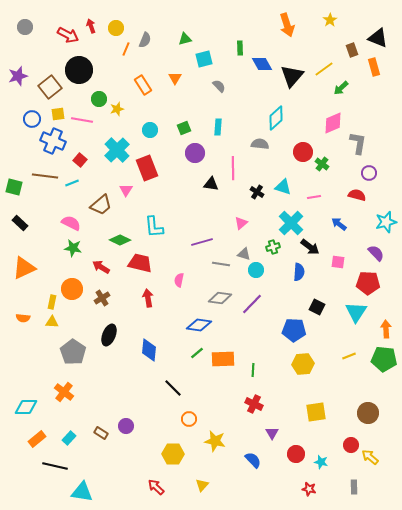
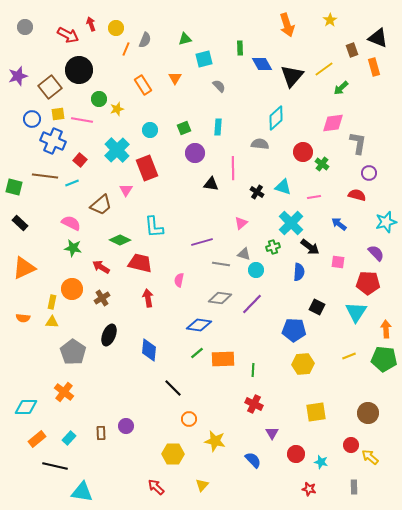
red arrow at (91, 26): moved 2 px up
pink diamond at (333, 123): rotated 15 degrees clockwise
brown rectangle at (101, 433): rotated 56 degrees clockwise
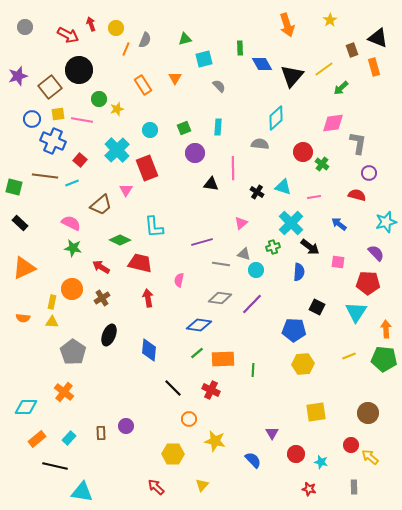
red cross at (254, 404): moved 43 px left, 14 px up
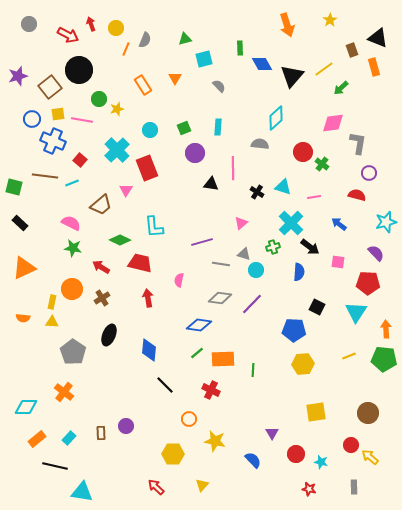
gray circle at (25, 27): moved 4 px right, 3 px up
black line at (173, 388): moved 8 px left, 3 px up
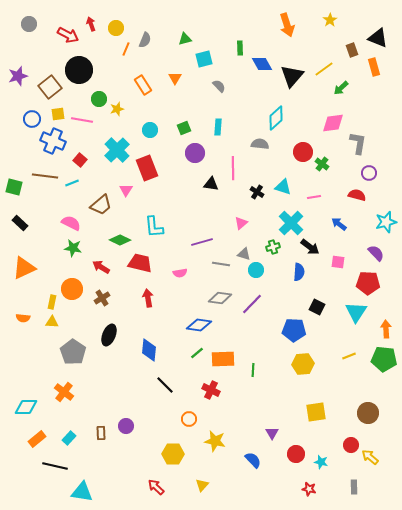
pink semicircle at (179, 280): moved 1 px right, 7 px up; rotated 112 degrees counterclockwise
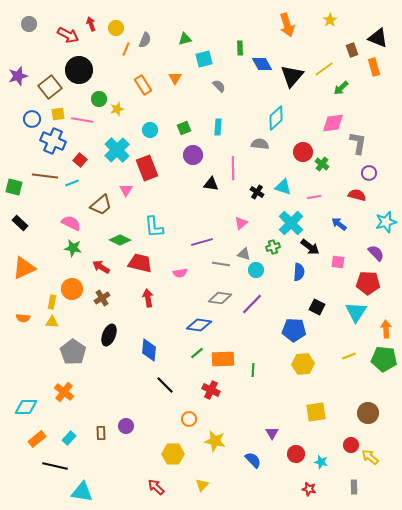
purple circle at (195, 153): moved 2 px left, 2 px down
